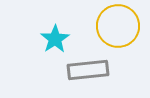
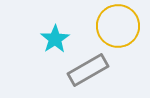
gray rectangle: rotated 24 degrees counterclockwise
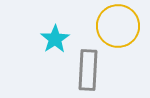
gray rectangle: rotated 57 degrees counterclockwise
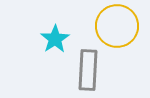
yellow circle: moved 1 px left
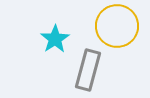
gray rectangle: rotated 12 degrees clockwise
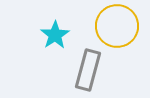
cyan star: moved 4 px up
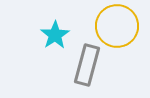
gray rectangle: moved 1 px left, 5 px up
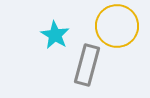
cyan star: rotated 8 degrees counterclockwise
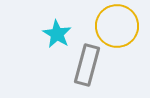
cyan star: moved 2 px right, 1 px up
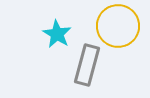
yellow circle: moved 1 px right
